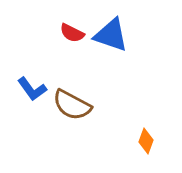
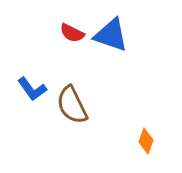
brown semicircle: rotated 36 degrees clockwise
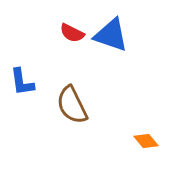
blue L-shape: moved 10 px left, 7 px up; rotated 28 degrees clockwise
orange diamond: rotated 60 degrees counterclockwise
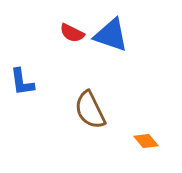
brown semicircle: moved 18 px right, 5 px down
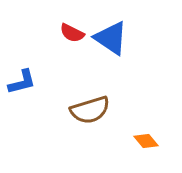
blue triangle: moved 3 px down; rotated 15 degrees clockwise
blue L-shape: rotated 96 degrees counterclockwise
brown semicircle: rotated 81 degrees counterclockwise
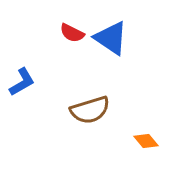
blue L-shape: rotated 16 degrees counterclockwise
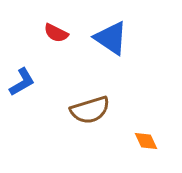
red semicircle: moved 16 px left
orange diamond: rotated 15 degrees clockwise
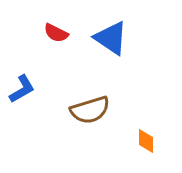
blue L-shape: moved 7 px down
orange diamond: rotated 25 degrees clockwise
